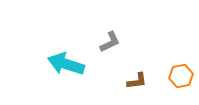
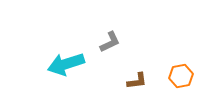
cyan arrow: rotated 36 degrees counterclockwise
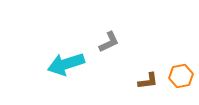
gray L-shape: moved 1 px left
brown L-shape: moved 11 px right
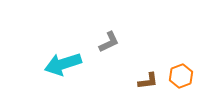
cyan arrow: moved 3 px left
orange hexagon: rotated 10 degrees counterclockwise
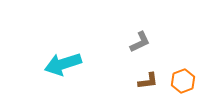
gray L-shape: moved 31 px right
orange hexagon: moved 2 px right, 5 px down
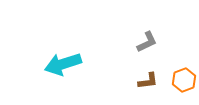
gray L-shape: moved 7 px right
orange hexagon: moved 1 px right, 1 px up
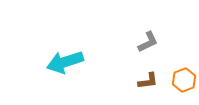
gray L-shape: moved 1 px right
cyan arrow: moved 2 px right, 2 px up
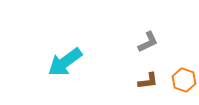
cyan arrow: rotated 18 degrees counterclockwise
orange hexagon: rotated 20 degrees counterclockwise
